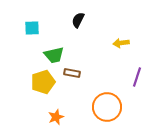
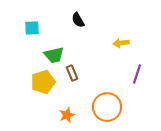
black semicircle: rotated 56 degrees counterclockwise
brown rectangle: rotated 56 degrees clockwise
purple line: moved 3 px up
orange star: moved 11 px right, 2 px up
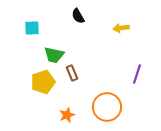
black semicircle: moved 4 px up
yellow arrow: moved 15 px up
green trapezoid: rotated 25 degrees clockwise
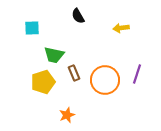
brown rectangle: moved 2 px right
orange circle: moved 2 px left, 27 px up
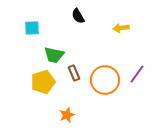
purple line: rotated 18 degrees clockwise
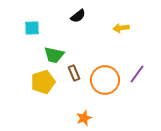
black semicircle: rotated 98 degrees counterclockwise
orange star: moved 17 px right, 3 px down
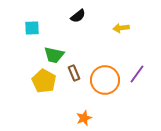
yellow pentagon: moved 1 px right, 1 px up; rotated 25 degrees counterclockwise
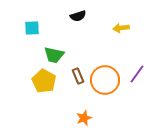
black semicircle: rotated 21 degrees clockwise
brown rectangle: moved 4 px right, 3 px down
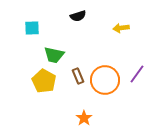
orange star: rotated 14 degrees counterclockwise
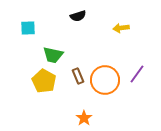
cyan square: moved 4 px left
green trapezoid: moved 1 px left
